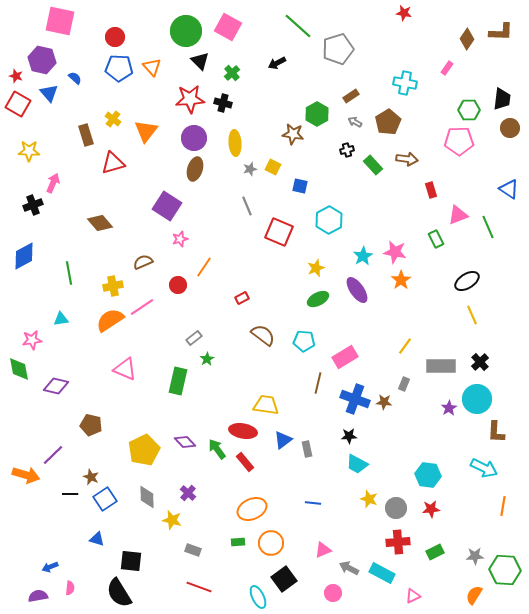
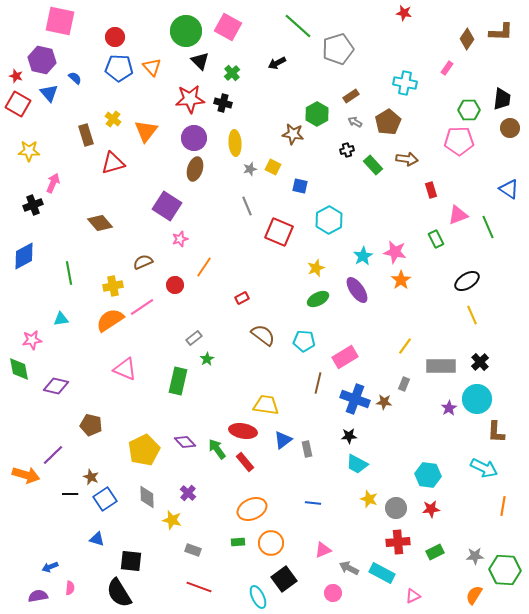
red circle at (178, 285): moved 3 px left
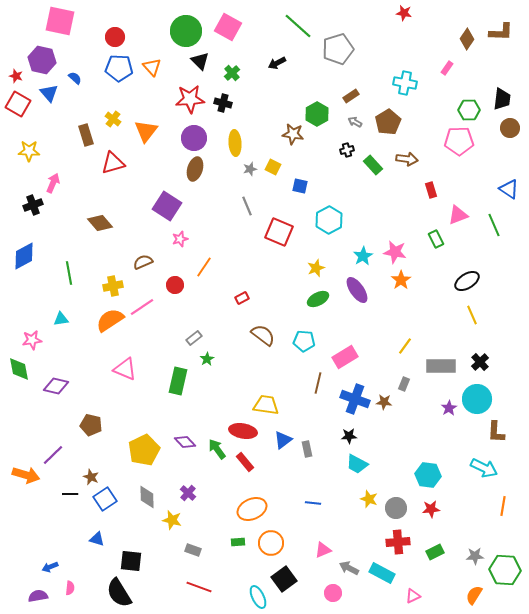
green line at (488, 227): moved 6 px right, 2 px up
